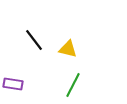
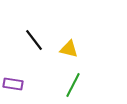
yellow triangle: moved 1 px right
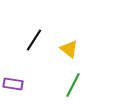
black line: rotated 70 degrees clockwise
yellow triangle: rotated 24 degrees clockwise
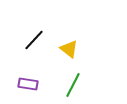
black line: rotated 10 degrees clockwise
purple rectangle: moved 15 px right
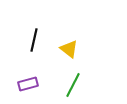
black line: rotated 30 degrees counterclockwise
purple rectangle: rotated 24 degrees counterclockwise
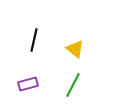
yellow triangle: moved 6 px right
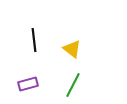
black line: rotated 20 degrees counterclockwise
yellow triangle: moved 3 px left
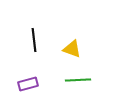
yellow triangle: rotated 18 degrees counterclockwise
green line: moved 5 px right, 5 px up; rotated 60 degrees clockwise
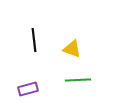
purple rectangle: moved 5 px down
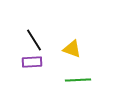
black line: rotated 25 degrees counterclockwise
purple rectangle: moved 4 px right, 27 px up; rotated 12 degrees clockwise
